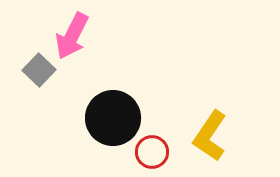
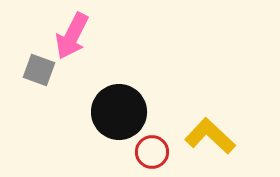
gray square: rotated 24 degrees counterclockwise
black circle: moved 6 px right, 6 px up
yellow L-shape: rotated 99 degrees clockwise
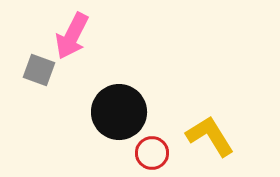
yellow L-shape: rotated 15 degrees clockwise
red circle: moved 1 px down
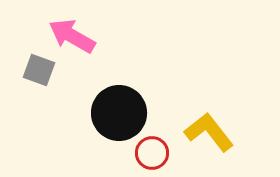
pink arrow: rotated 93 degrees clockwise
black circle: moved 1 px down
yellow L-shape: moved 1 px left, 4 px up; rotated 6 degrees counterclockwise
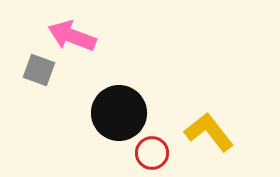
pink arrow: rotated 9 degrees counterclockwise
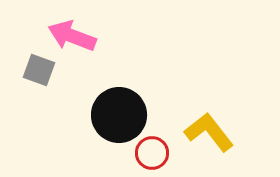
black circle: moved 2 px down
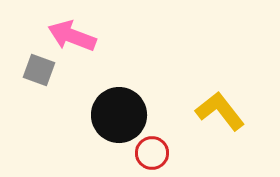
yellow L-shape: moved 11 px right, 21 px up
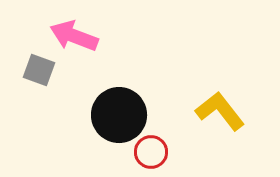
pink arrow: moved 2 px right
red circle: moved 1 px left, 1 px up
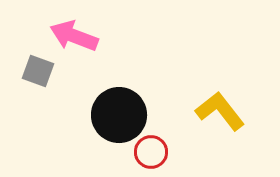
gray square: moved 1 px left, 1 px down
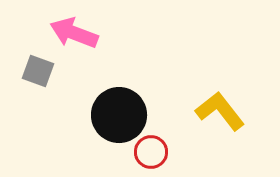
pink arrow: moved 3 px up
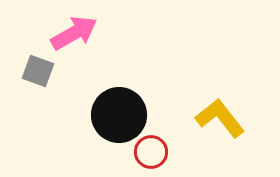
pink arrow: rotated 129 degrees clockwise
yellow L-shape: moved 7 px down
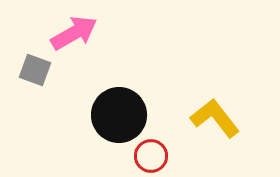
gray square: moved 3 px left, 1 px up
yellow L-shape: moved 5 px left
red circle: moved 4 px down
